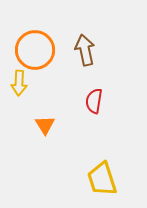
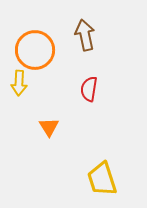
brown arrow: moved 15 px up
red semicircle: moved 5 px left, 12 px up
orange triangle: moved 4 px right, 2 px down
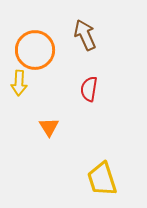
brown arrow: rotated 12 degrees counterclockwise
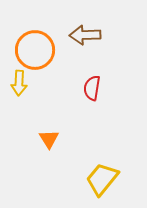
brown arrow: rotated 68 degrees counterclockwise
red semicircle: moved 3 px right, 1 px up
orange triangle: moved 12 px down
yellow trapezoid: rotated 57 degrees clockwise
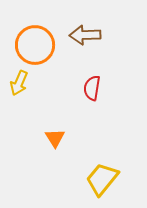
orange circle: moved 5 px up
yellow arrow: rotated 20 degrees clockwise
orange triangle: moved 6 px right, 1 px up
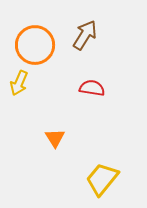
brown arrow: rotated 124 degrees clockwise
red semicircle: rotated 90 degrees clockwise
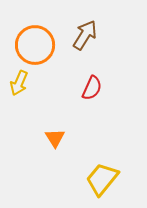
red semicircle: rotated 105 degrees clockwise
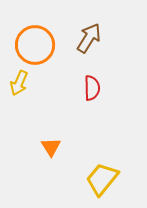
brown arrow: moved 4 px right, 3 px down
red semicircle: rotated 25 degrees counterclockwise
orange triangle: moved 4 px left, 9 px down
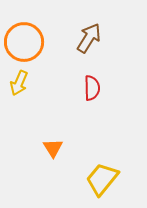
orange circle: moved 11 px left, 3 px up
orange triangle: moved 2 px right, 1 px down
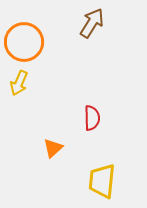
brown arrow: moved 3 px right, 15 px up
red semicircle: moved 30 px down
orange triangle: rotated 20 degrees clockwise
yellow trapezoid: moved 2 px down; rotated 33 degrees counterclockwise
